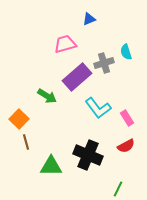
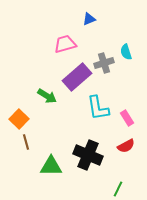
cyan L-shape: rotated 28 degrees clockwise
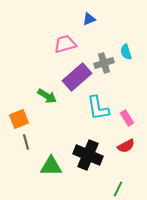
orange square: rotated 24 degrees clockwise
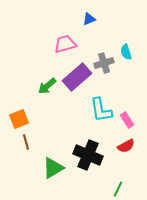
green arrow: moved 10 px up; rotated 108 degrees clockwise
cyan L-shape: moved 3 px right, 2 px down
pink rectangle: moved 2 px down
green triangle: moved 2 px right, 2 px down; rotated 30 degrees counterclockwise
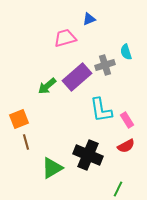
pink trapezoid: moved 6 px up
gray cross: moved 1 px right, 2 px down
green triangle: moved 1 px left
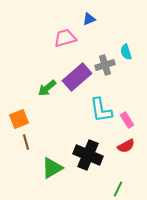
green arrow: moved 2 px down
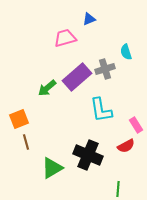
gray cross: moved 4 px down
pink rectangle: moved 9 px right, 5 px down
green line: rotated 21 degrees counterclockwise
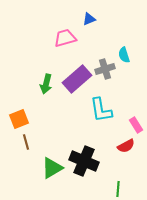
cyan semicircle: moved 2 px left, 3 px down
purple rectangle: moved 2 px down
green arrow: moved 1 px left, 4 px up; rotated 36 degrees counterclockwise
black cross: moved 4 px left, 6 px down
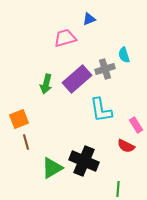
red semicircle: rotated 54 degrees clockwise
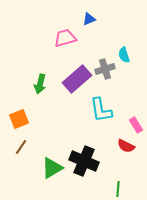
green arrow: moved 6 px left
brown line: moved 5 px left, 5 px down; rotated 49 degrees clockwise
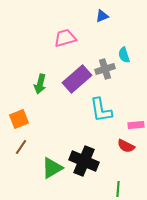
blue triangle: moved 13 px right, 3 px up
pink rectangle: rotated 63 degrees counterclockwise
